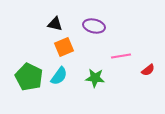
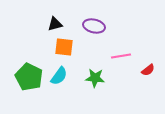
black triangle: rotated 28 degrees counterclockwise
orange square: rotated 30 degrees clockwise
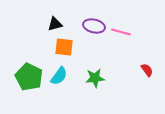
pink line: moved 24 px up; rotated 24 degrees clockwise
red semicircle: moved 1 px left; rotated 88 degrees counterclockwise
green star: rotated 12 degrees counterclockwise
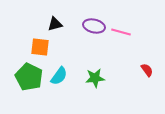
orange square: moved 24 px left
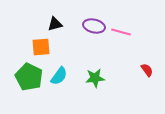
orange square: moved 1 px right; rotated 12 degrees counterclockwise
